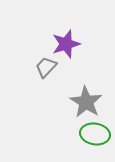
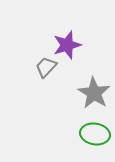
purple star: moved 1 px right, 1 px down
gray star: moved 8 px right, 9 px up
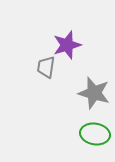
gray trapezoid: rotated 35 degrees counterclockwise
gray star: rotated 16 degrees counterclockwise
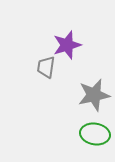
gray star: moved 2 px down; rotated 28 degrees counterclockwise
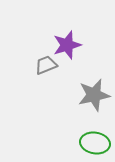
gray trapezoid: moved 2 px up; rotated 60 degrees clockwise
green ellipse: moved 9 px down
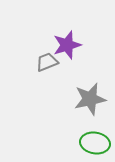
gray trapezoid: moved 1 px right, 3 px up
gray star: moved 4 px left, 4 px down
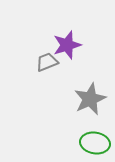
gray star: rotated 12 degrees counterclockwise
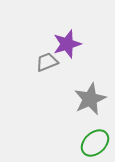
purple star: moved 1 px up
green ellipse: rotated 52 degrees counterclockwise
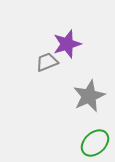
gray star: moved 1 px left, 3 px up
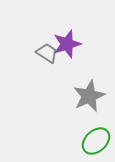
gray trapezoid: moved 9 px up; rotated 55 degrees clockwise
green ellipse: moved 1 px right, 2 px up
